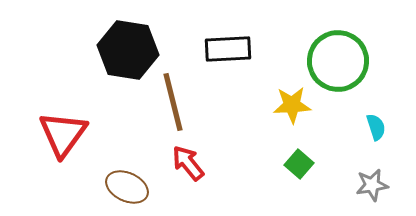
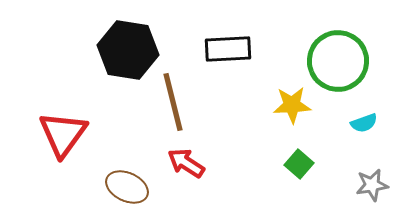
cyan semicircle: moved 12 px left, 4 px up; rotated 88 degrees clockwise
red arrow: moved 2 px left; rotated 18 degrees counterclockwise
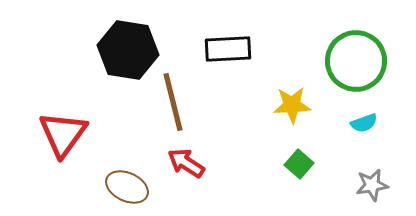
green circle: moved 18 px right
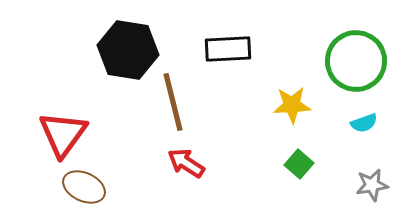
brown ellipse: moved 43 px left
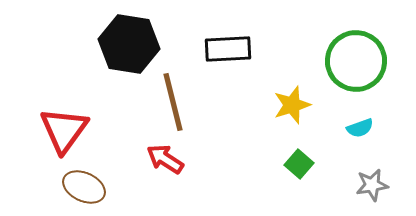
black hexagon: moved 1 px right, 6 px up
yellow star: rotated 15 degrees counterclockwise
cyan semicircle: moved 4 px left, 5 px down
red triangle: moved 1 px right, 4 px up
red arrow: moved 21 px left, 4 px up
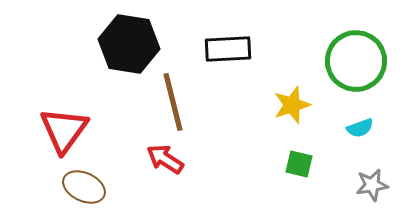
green square: rotated 28 degrees counterclockwise
